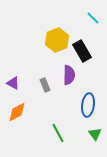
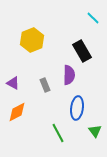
yellow hexagon: moved 25 px left
blue ellipse: moved 11 px left, 3 px down
green triangle: moved 3 px up
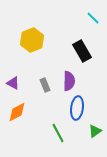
purple semicircle: moved 6 px down
green triangle: rotated 32 degrees clockwise
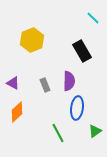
orange diamond: rotated 15 degrees counterclockwise
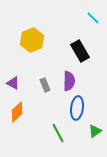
black rectangle: moved 2 px left
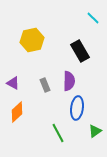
yellow hexagon: rotated 10 degrees clockwise
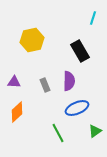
cyan line: rotated 64 degrees clockwise
purple triangle: moved 1 px right, 1 px up; rotated 24 degrees counterclockwise
blue ellipse: rotated 60 degrees clockwise
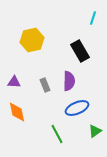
orange diamond: rotated 60 degrees counterclockwise
green line: moved 1 px left, 1 px down
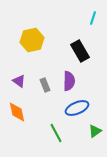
purple triangle: moved 5 px right, 1 px up; rotated 32 degrees clockwise
green line: moved 1 px left, 1 px up
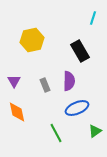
purple triangle: moved 5 px left; rotated 24 degrees clockwise
